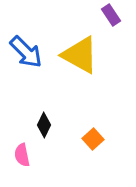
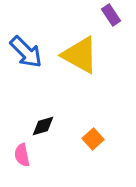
black diamond: moved 1 px left, 1 px down; rotated 50 degrees clockwise
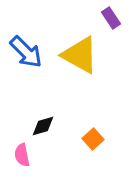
purple rectangle: moved 3 px down
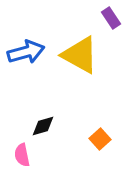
blue arrow: rotated 60 degrees counterclockwise
orange square: moved 7 px right
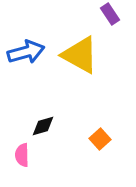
purple rectangle: moved 1 px left, 4 px up
pink semicircle: rotated 10 degrees clockwise
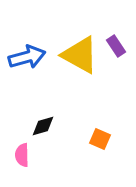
purple rectangle: moved 6 px right, 32 px down
blue arrow: moved 1 px right, 5 px down
orange square: rotated 25 degrees counterclockwise
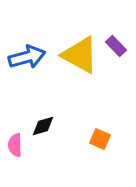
purple rectangle: rotated 10 degrees counterclockwise
pink semicircle: moved 7 px left, 10 px up
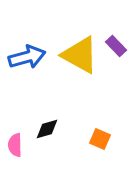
black diamond: moved 4 px right, 3 px down
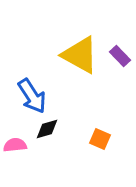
purple rectangle: moved 4 px right, 10 px down
blue arrow: moved 5 px right, 39 px down; rotated 72 degrees clockwise
pink semicircle: rotated 85 degrees clockwise
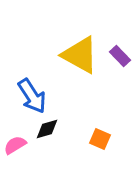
pink semicircle: rotated 25 degrees counterclockwise
